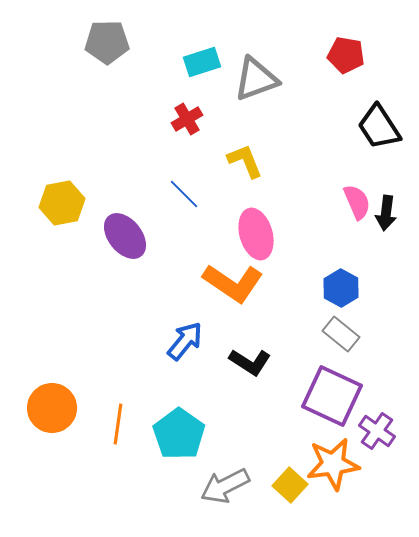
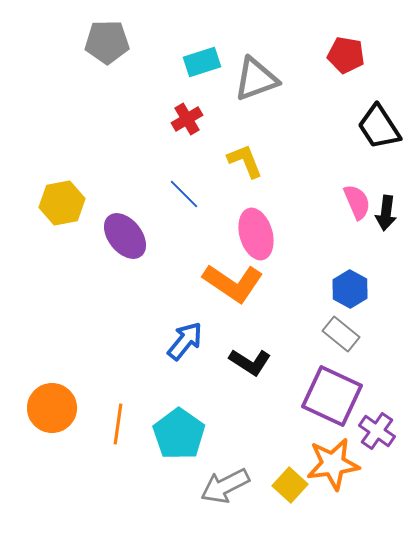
blue hexagon: moved 9 px right, 1 px down
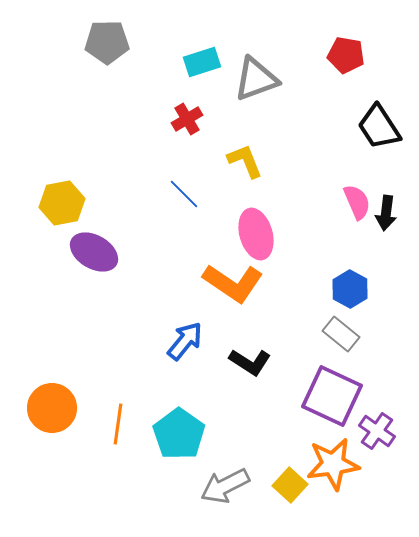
purple ellipse: moved 31 px left, 16 px down; rotated 21 degrees counterclockwise
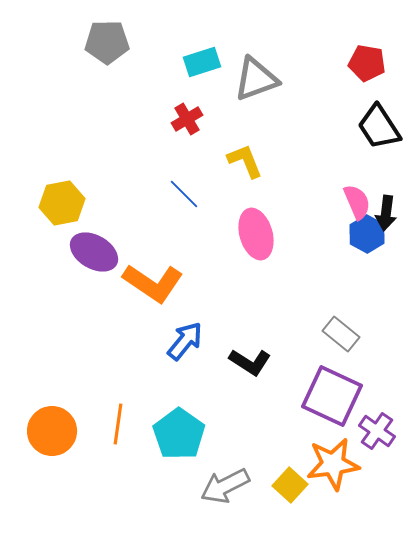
red pentagon: moved 21 px right, 8 px down
orange L-shape: moved 80 px left
blue hexagon: moved 17 px right, 55 px up
orange circle: moved 23 px down
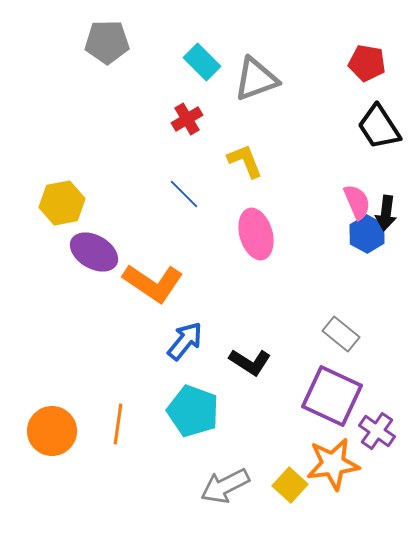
cyan rectangle: rotated 63 degrees clockwise
cyan pentagon: moved 14 px right, 23 px up; rotated 15 degrees counterclockwise
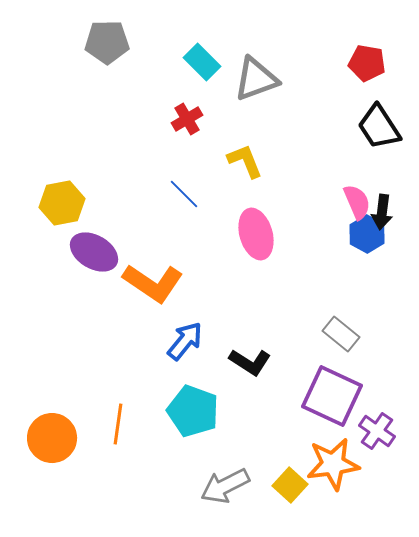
black arrow: moved 4 px left, 1 px up
orange circle: moved 7 px down
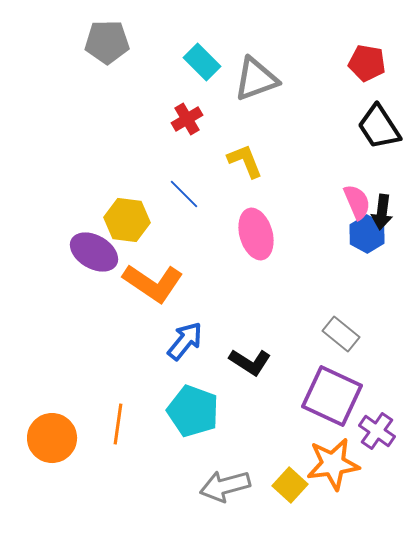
yellow hexagon: moved 65 px right, 17 px down; rotated 18 degrees clockwise
gray arrow: rotated 12 degrees clockwise
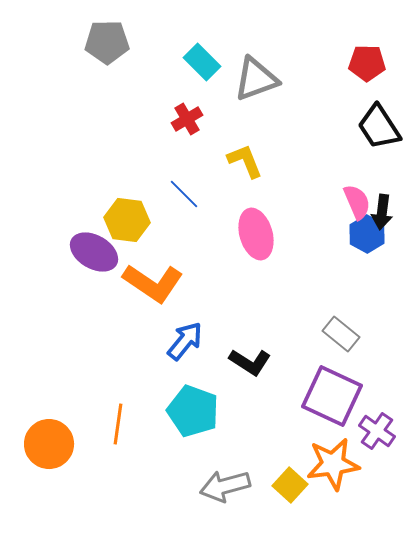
red pentagon: rotated 9 degrees counterclockwise
orange circle: moved 3 px left, 6 px down
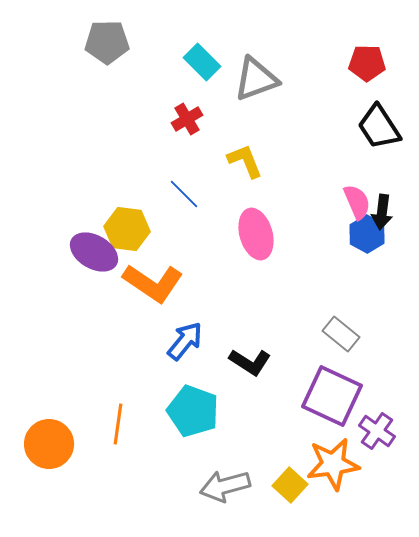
yellow hexagon: moved 9 px down
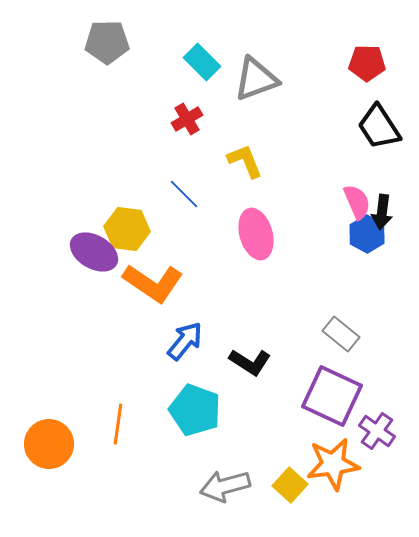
cyan pentagon: moved 2 px right, 1 px up
